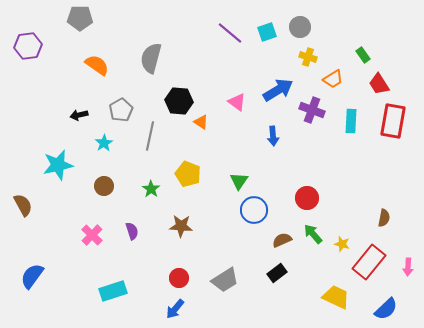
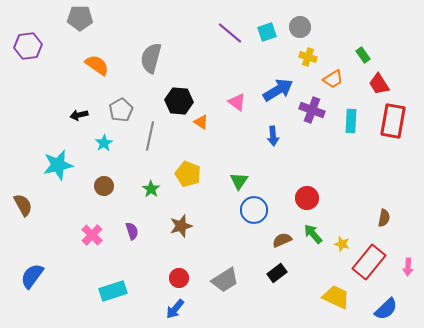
brown star at (181, 226): rotated 20 degrees counterclockwise
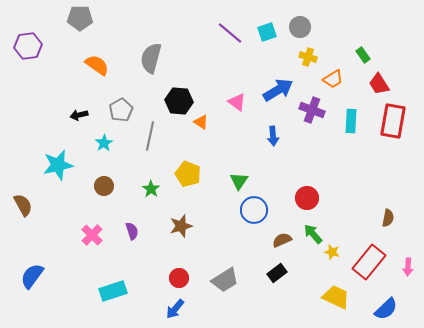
brown semicircle at (384, 218): moved 4 px right
yellow star at (342, 244): moved 10 px left, 8 px down
